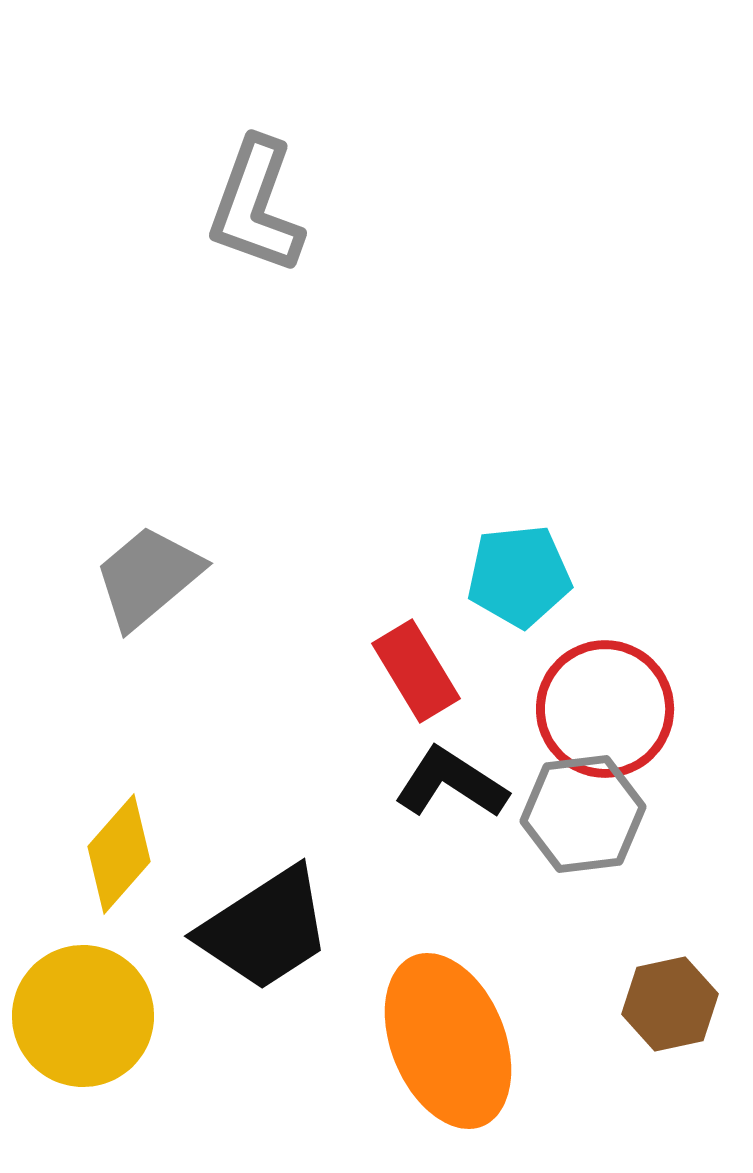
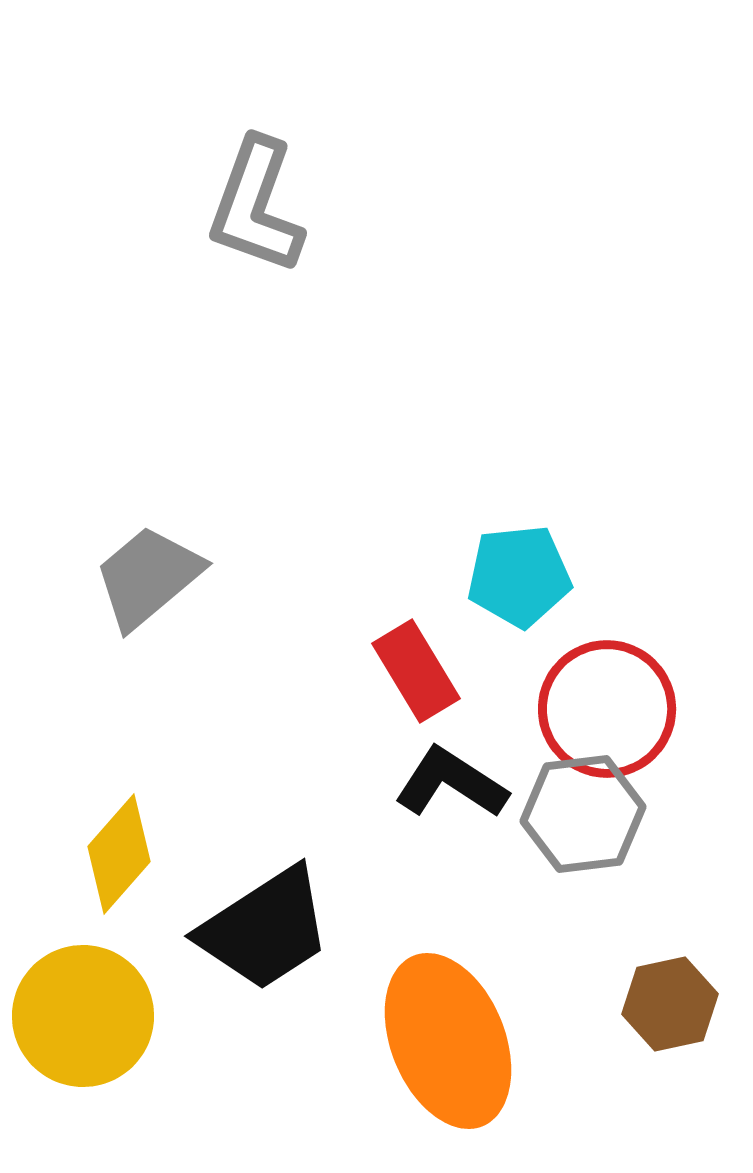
red circle: moved 2 px right
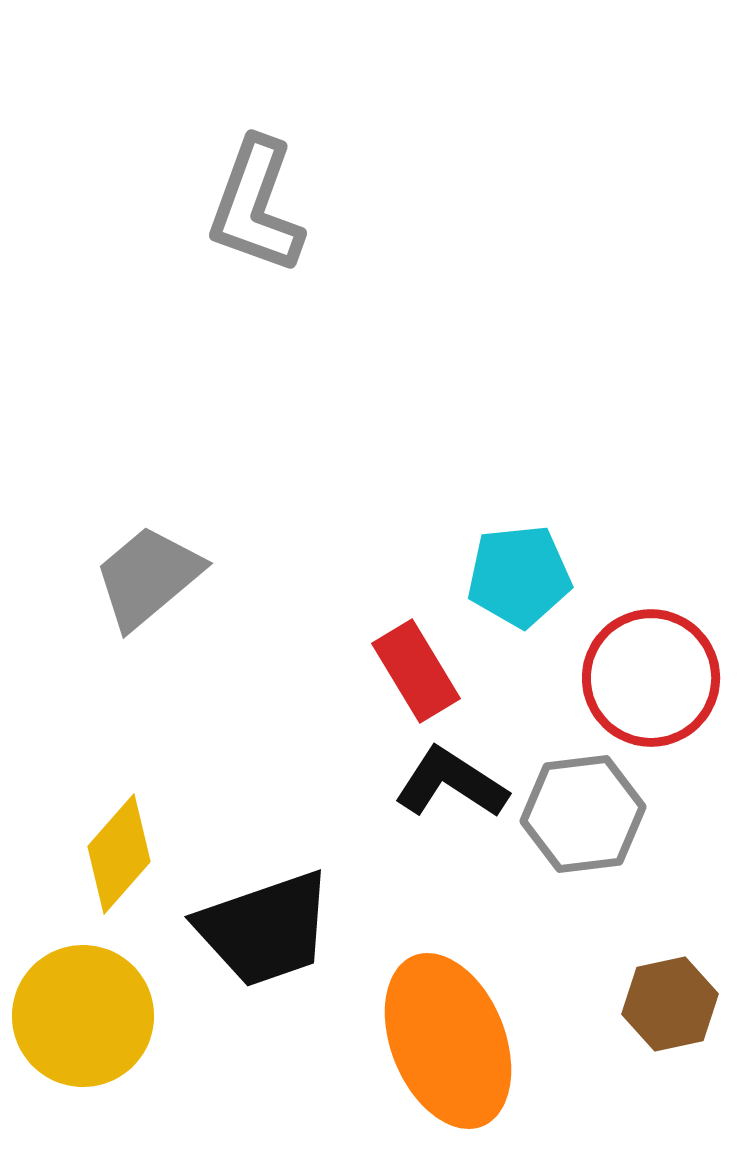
red circle: moved 44 px right, 31 px up
black trapezoid: rotated 14 degrees clockwise
